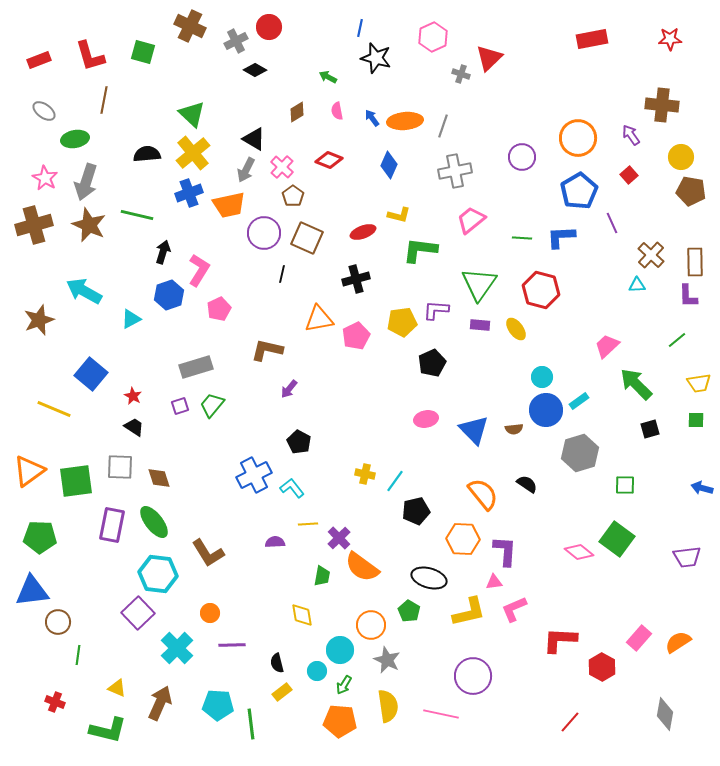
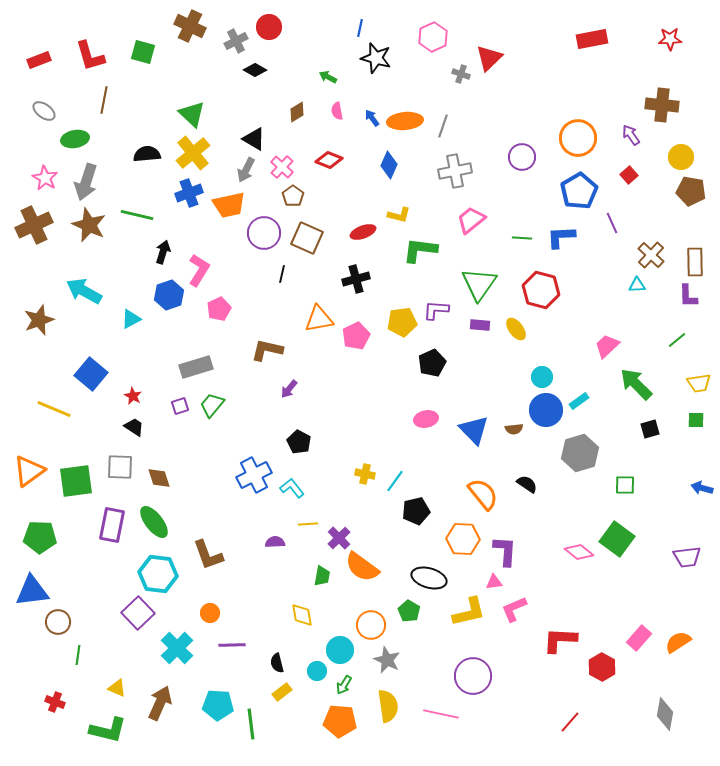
brown cross at (34, 225): rotated 9 degrees counterclockwise
brown L-shape at (208, 553): moved 2 px down; rotated 12 degrees clockwise
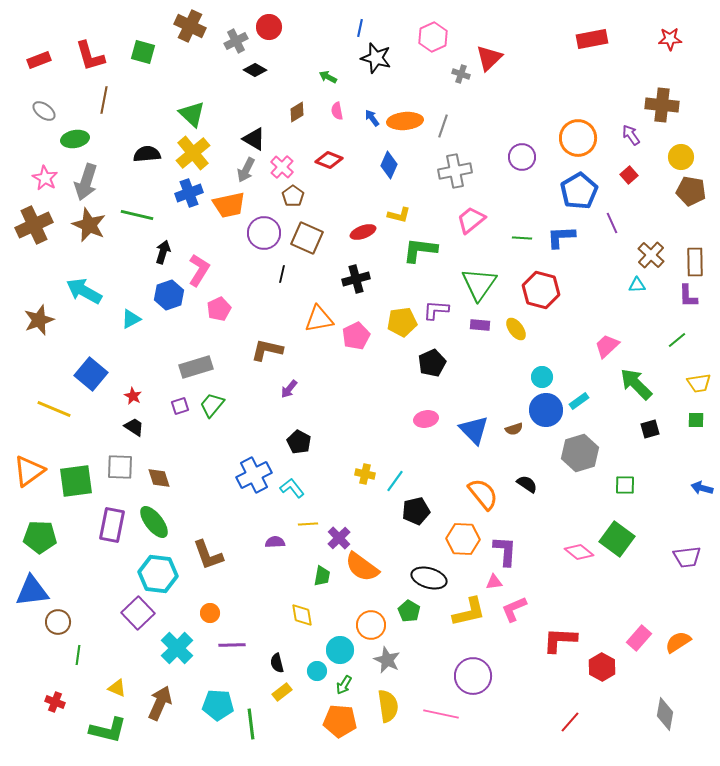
brown semicircle at (514, 429): rotated 12 degrees counterclockwise
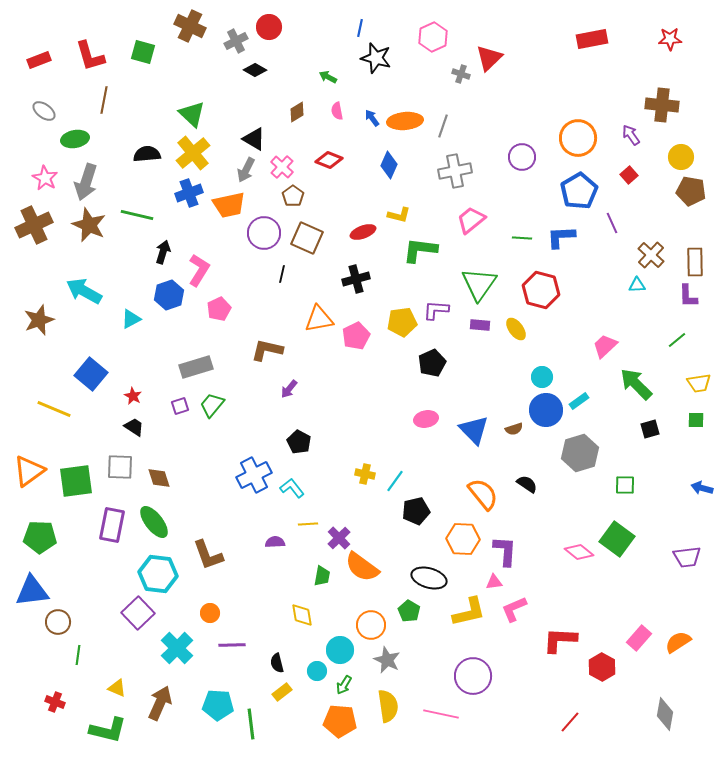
pink trapezoid at (607, 346): moved 2 px left
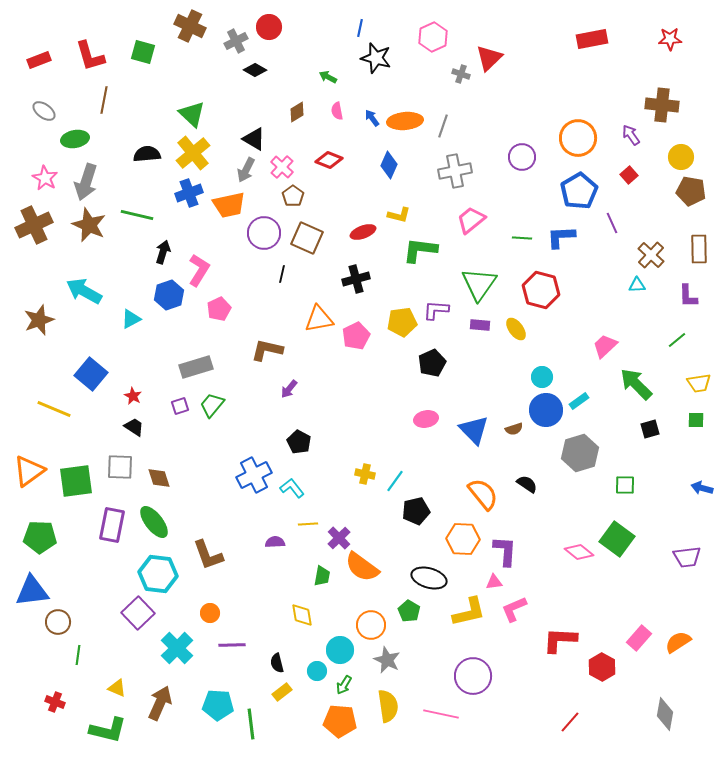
brown rectangle at (695, 262): moved 4 px right, 13 px up
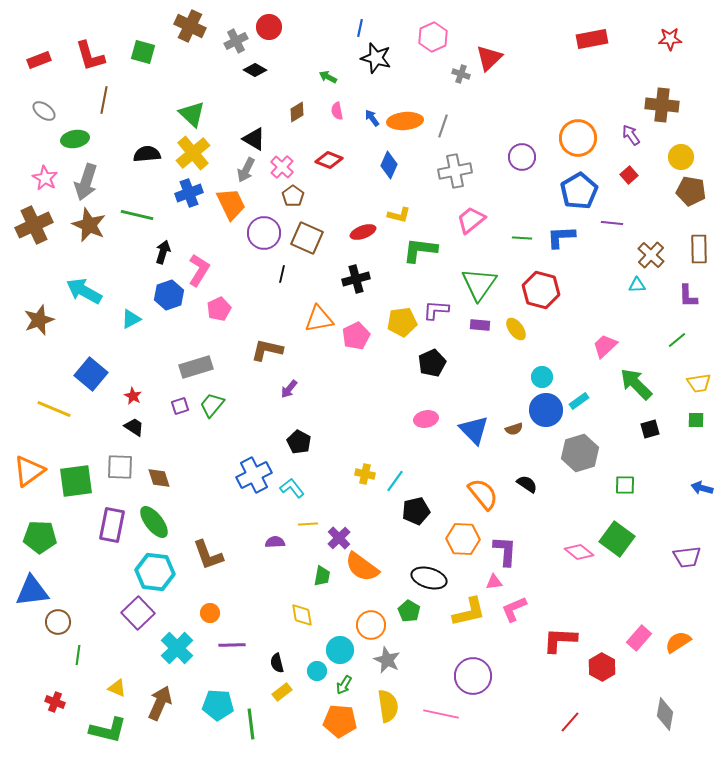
orange trapezoid at (229, 205): moved 2 px right, 1 px up; rotated 104 degrees counterclockwise
purple line at (612, 223): rotated 60 degrees counterclockwise
cyan hexagon at (158, 574): moved 3 px left, 2 px up
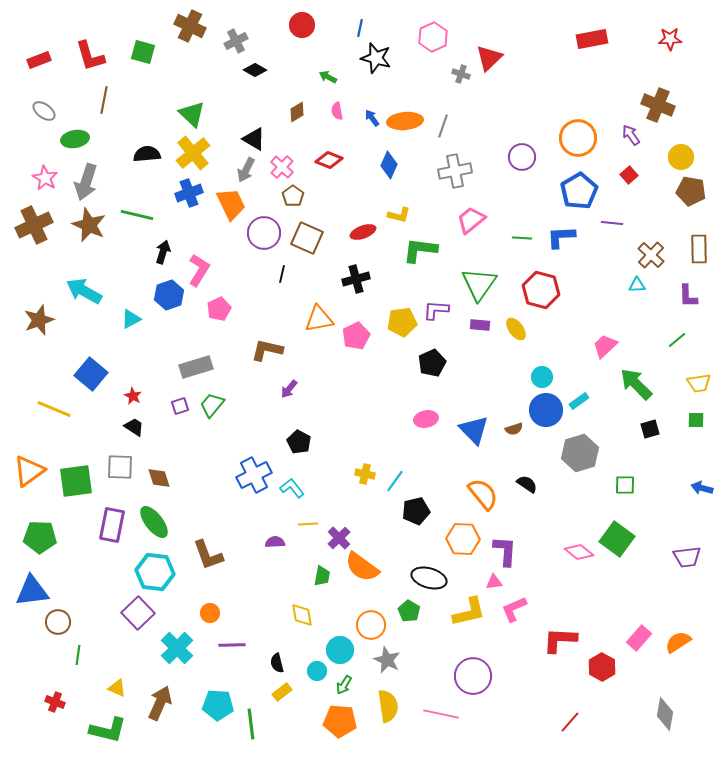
red circle at (269, 27): moved 33 px right, 2 px up
brown cross at (662, 105): moved 4 px left; rotated 16 degrees clockwise
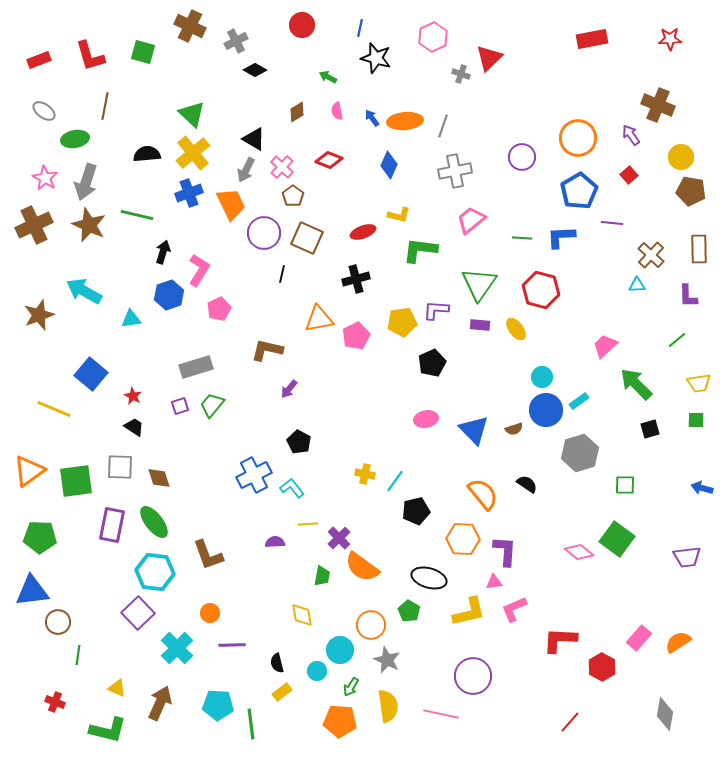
brown line at (104, 100): moved 1 px right, 6 px down
cyan triangle at (131, 319): rotated 20 degrees clockwise
brown star at (39, 320): moved 5 px up
green arrow at (344, 685): moved 7 px right, 2 px down
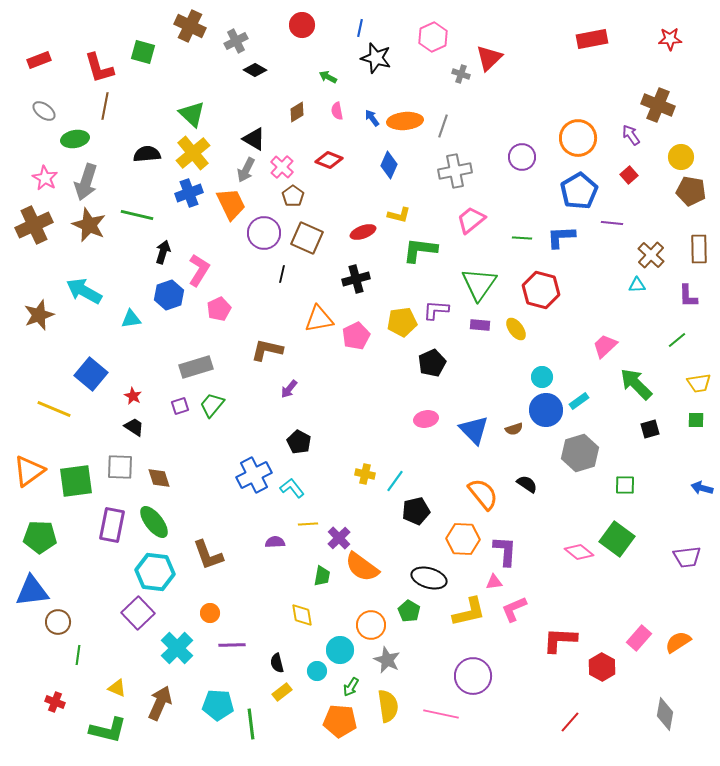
red L-shape at (90, 56): moved 9 px right, 12 px down
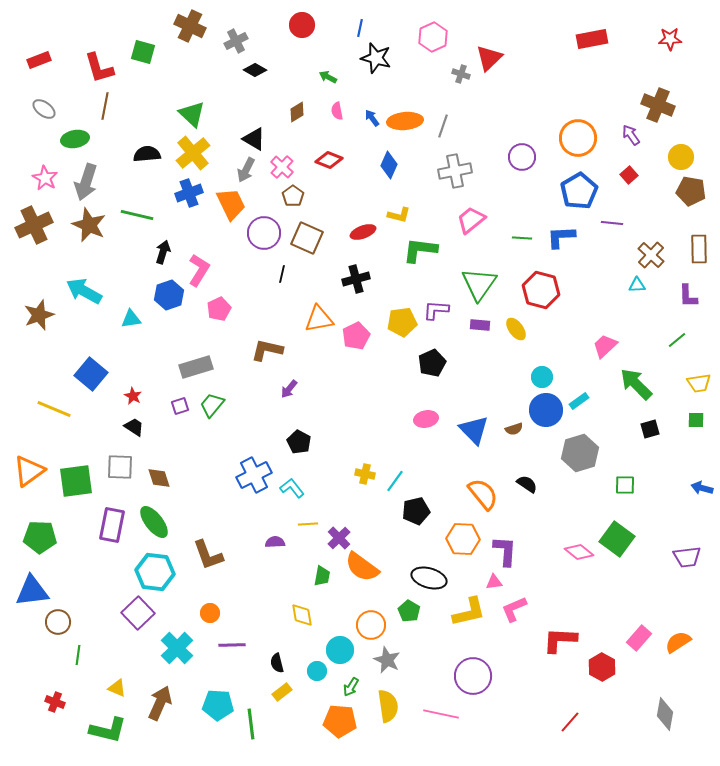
gray ellipse at (44, 111): moved 2 px up
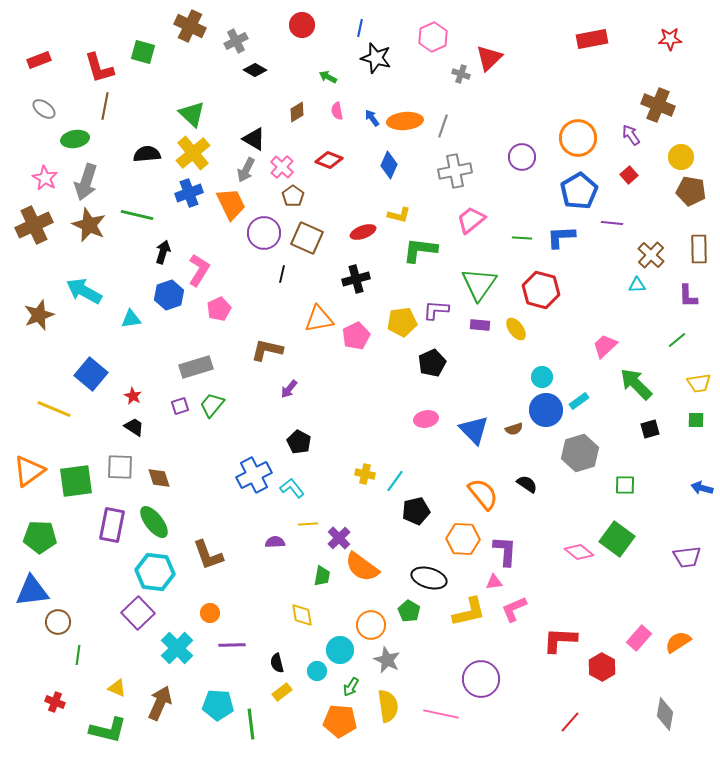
purple circle at (473, 676): moved 8 px right, 3 px down
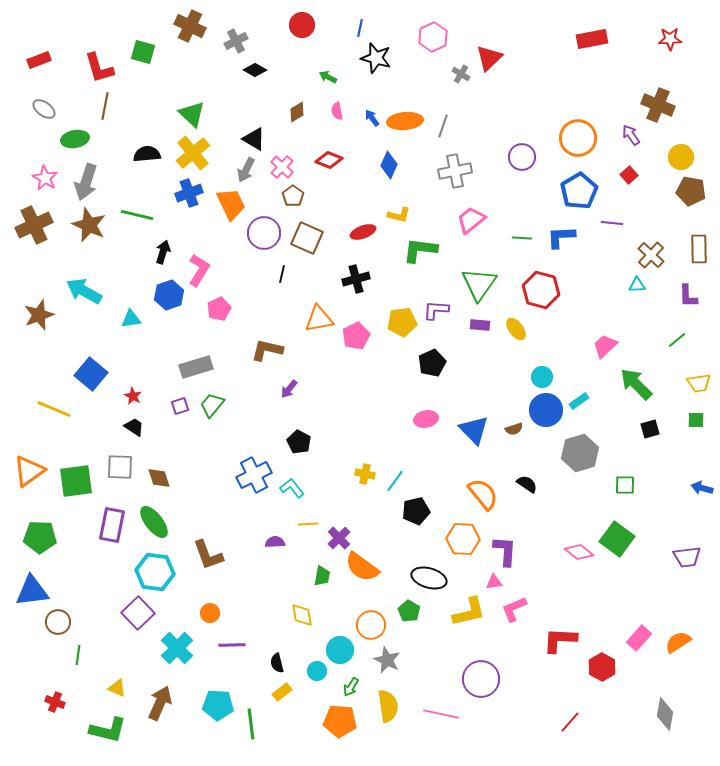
gray cross at (461, 74): rotated 12 degrees clockwise
